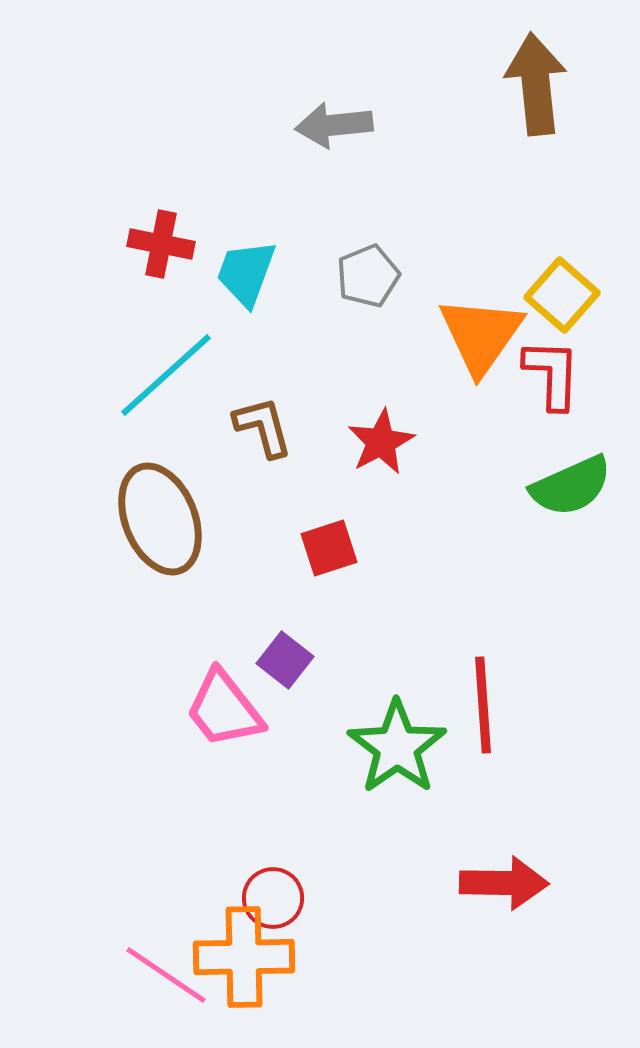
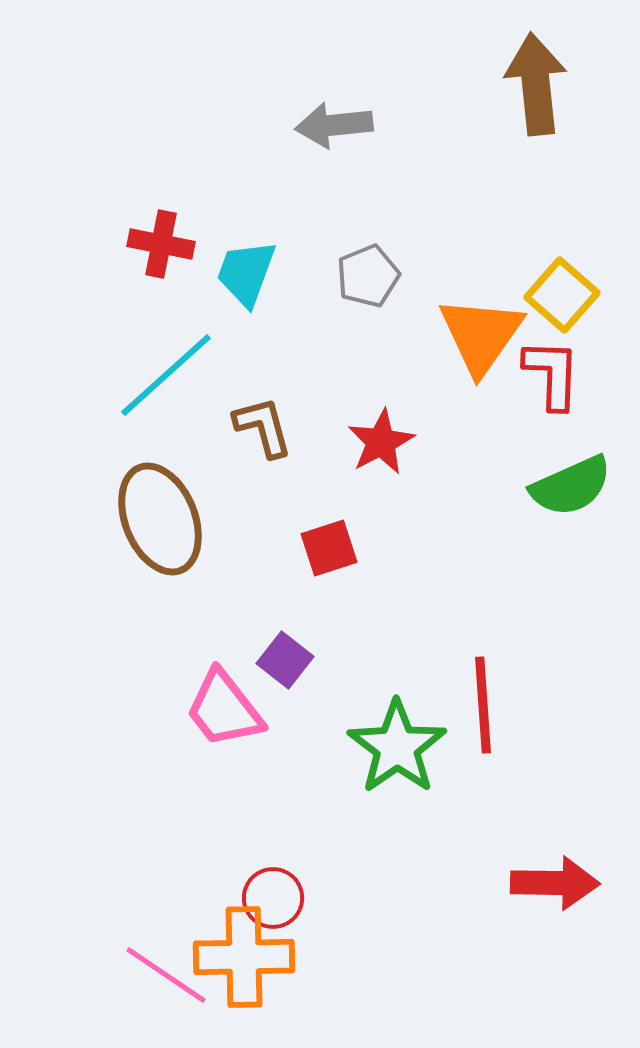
red arrow: moved 51 px right
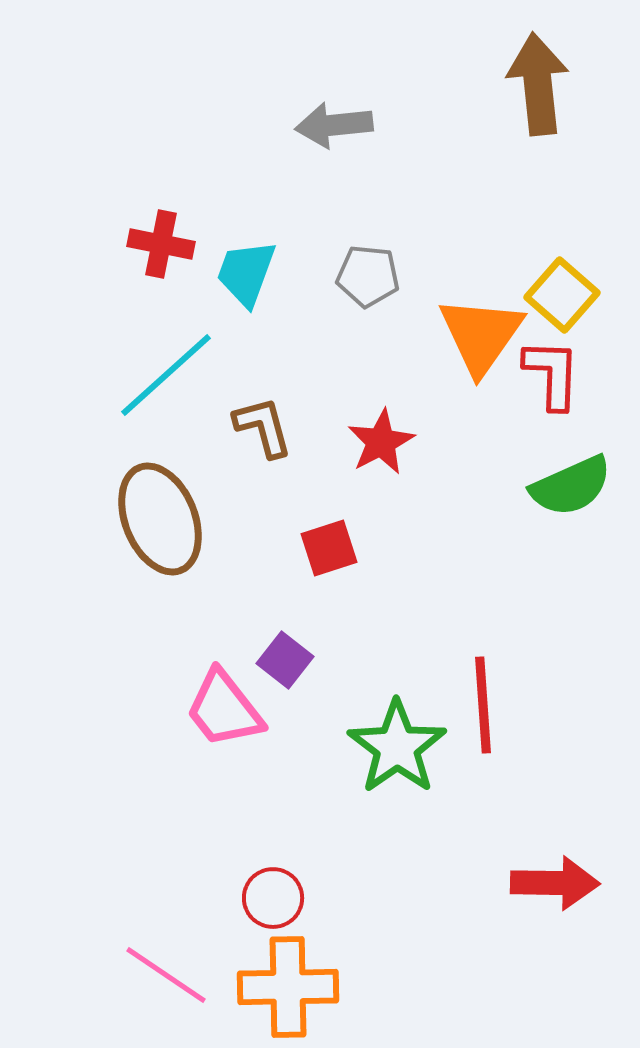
brown arrow: moved 2 px right
gray pentagon: rotated 28 degrees clockwise
orange cross: moved 44 px right, 30 px down
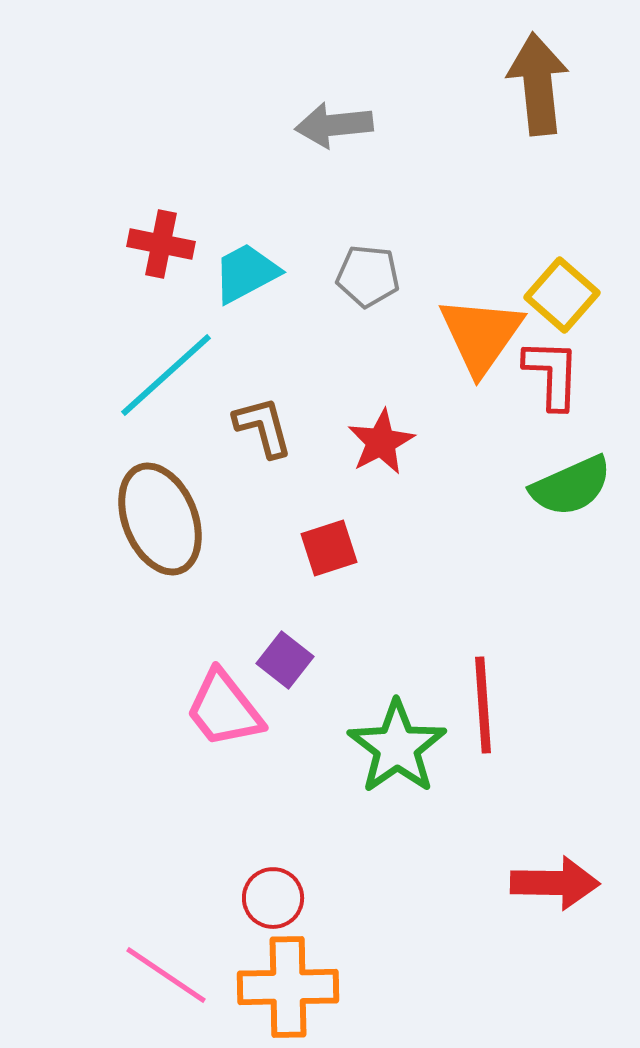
cyan trapezoid: rotated 42 degrees clockwise
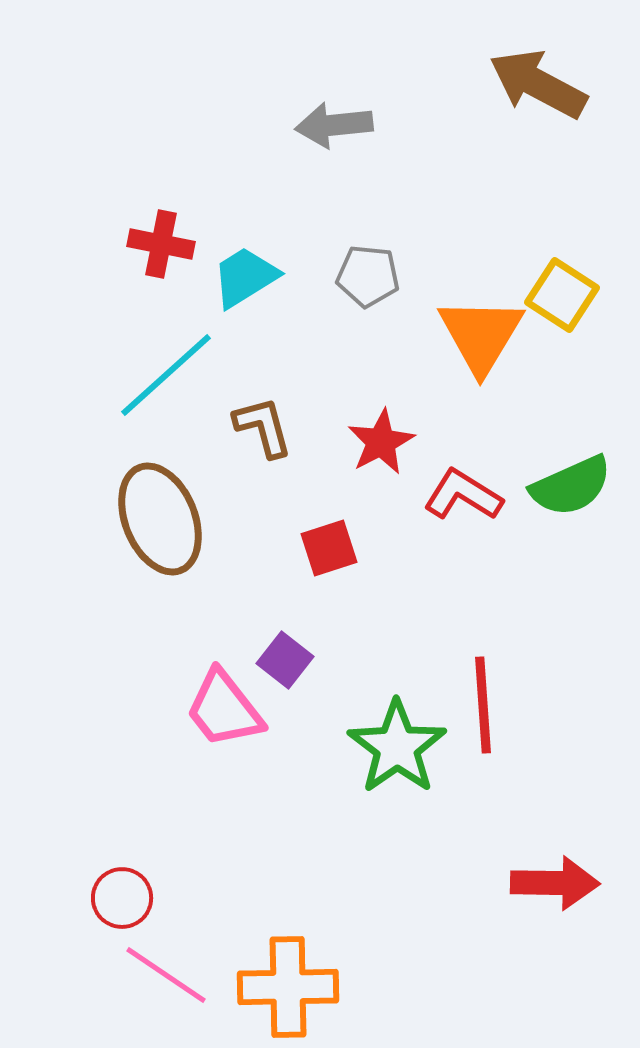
brown arrow: rotated 56 degrees counterclockwise
cyan trapezoid: moved 1 px left, 4 px down; rotated 4 degrees counterclockwise
yellow square: rotated 8 degrees counterclockwise
orange triangle: rotated 4 degrees counterclockwise
red L-shape: moved 89 px left, 121 px down; rotated 60 degrees counterclockwise
red circle: moved 151 px left
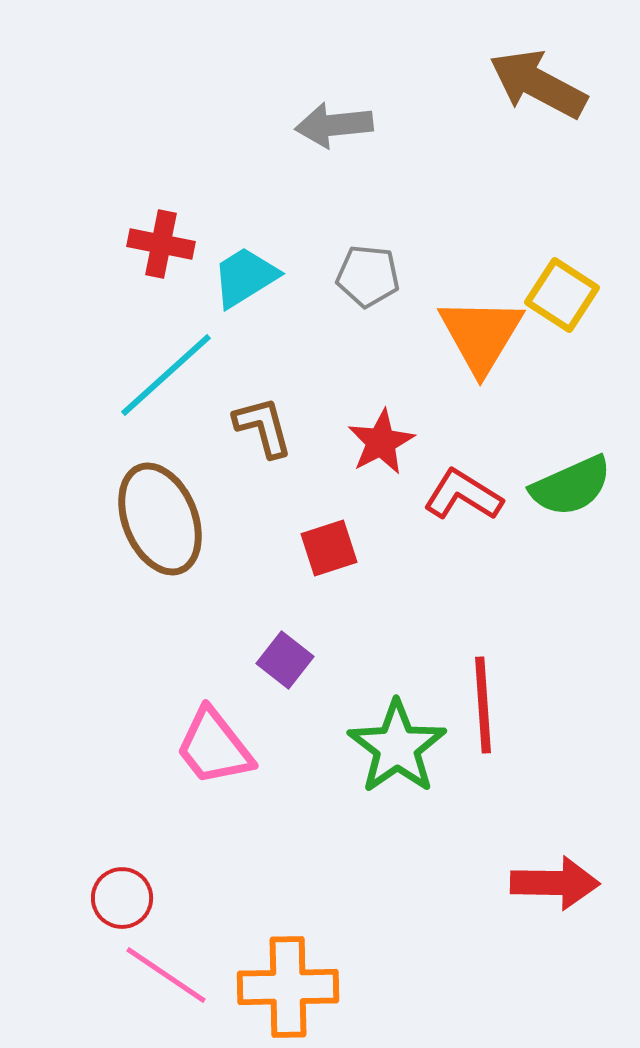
pink trapezoid: moved 10 px left, 38 px down
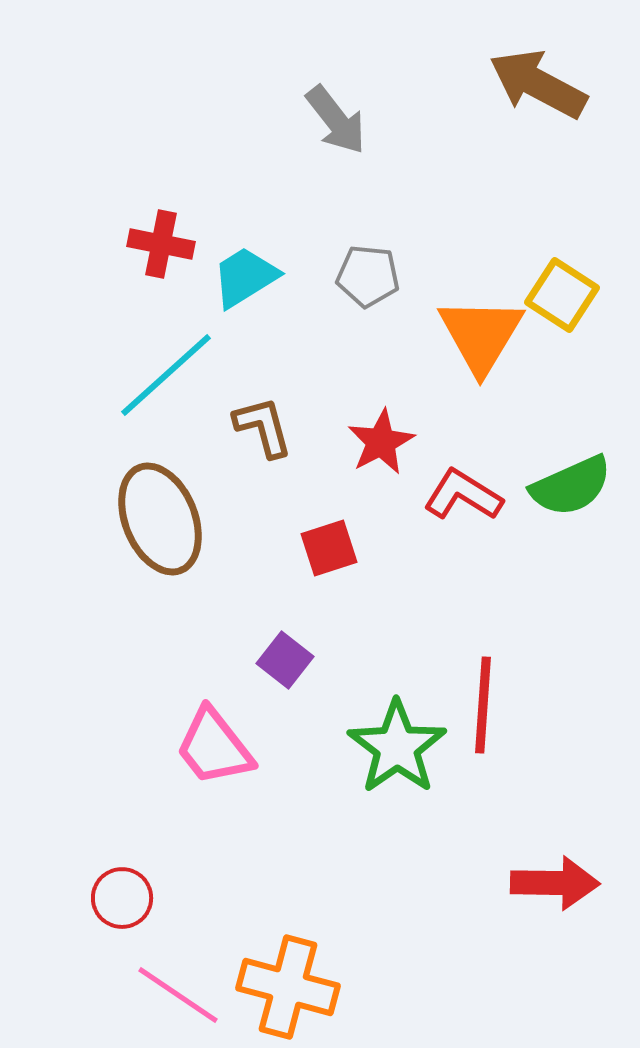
gray arrow: moved 2 px right, 5 px up; rotated 122 degrees counterclockwise
red line: rotated 8 degrees clockwise
pink line: moved 12 px right, 20 px down
orange cross: rotated 16 degrees clockwise
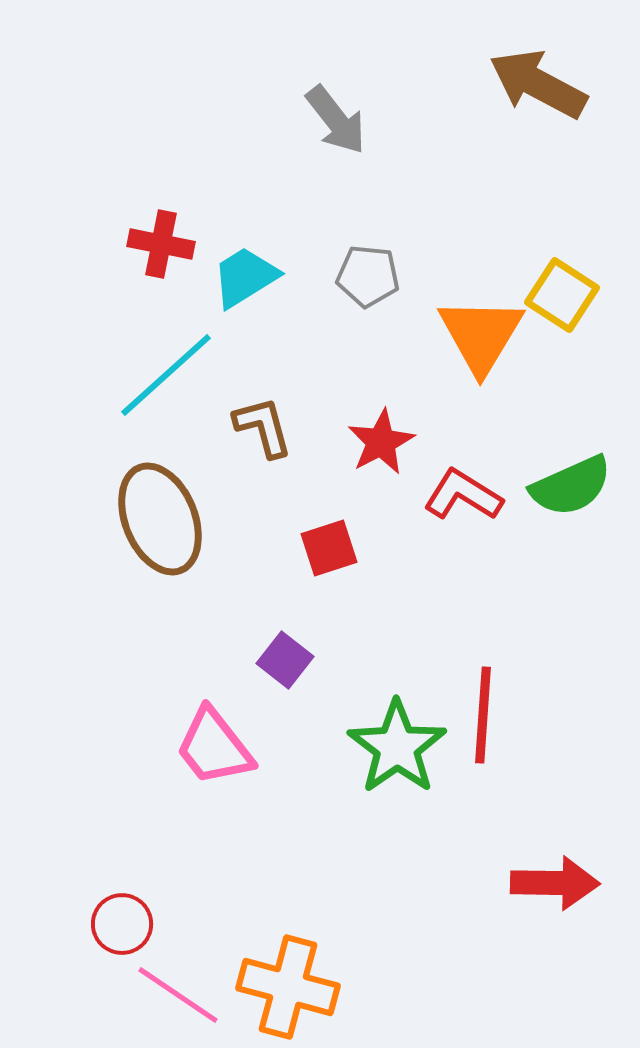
red line: moved 10 px down
red circle: moved 26 px down
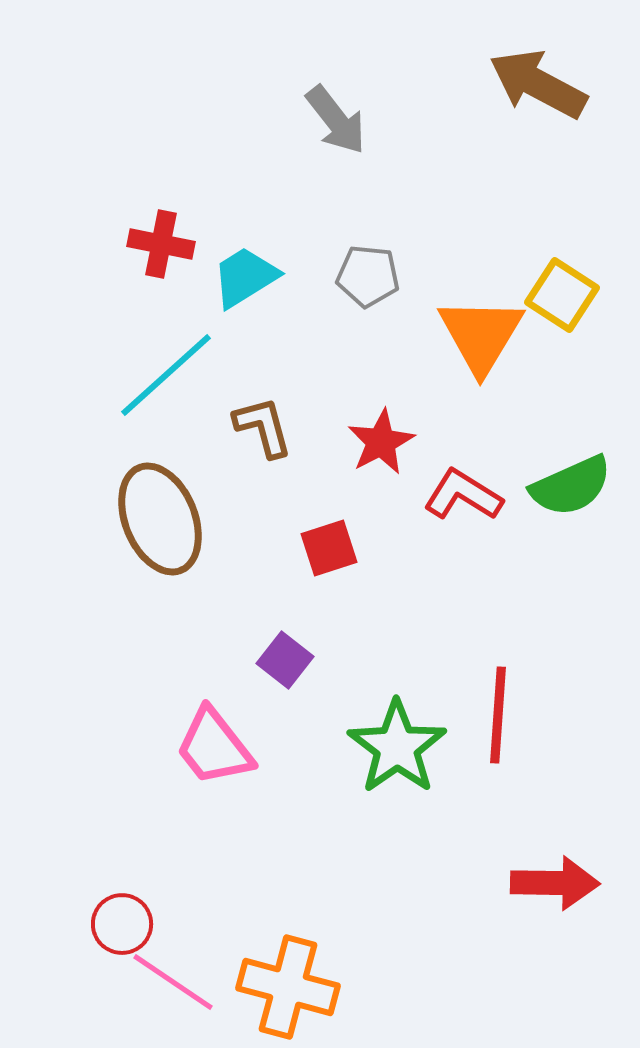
red line: moved 15 px right
pink line: moved 5 px left, 13 px up
